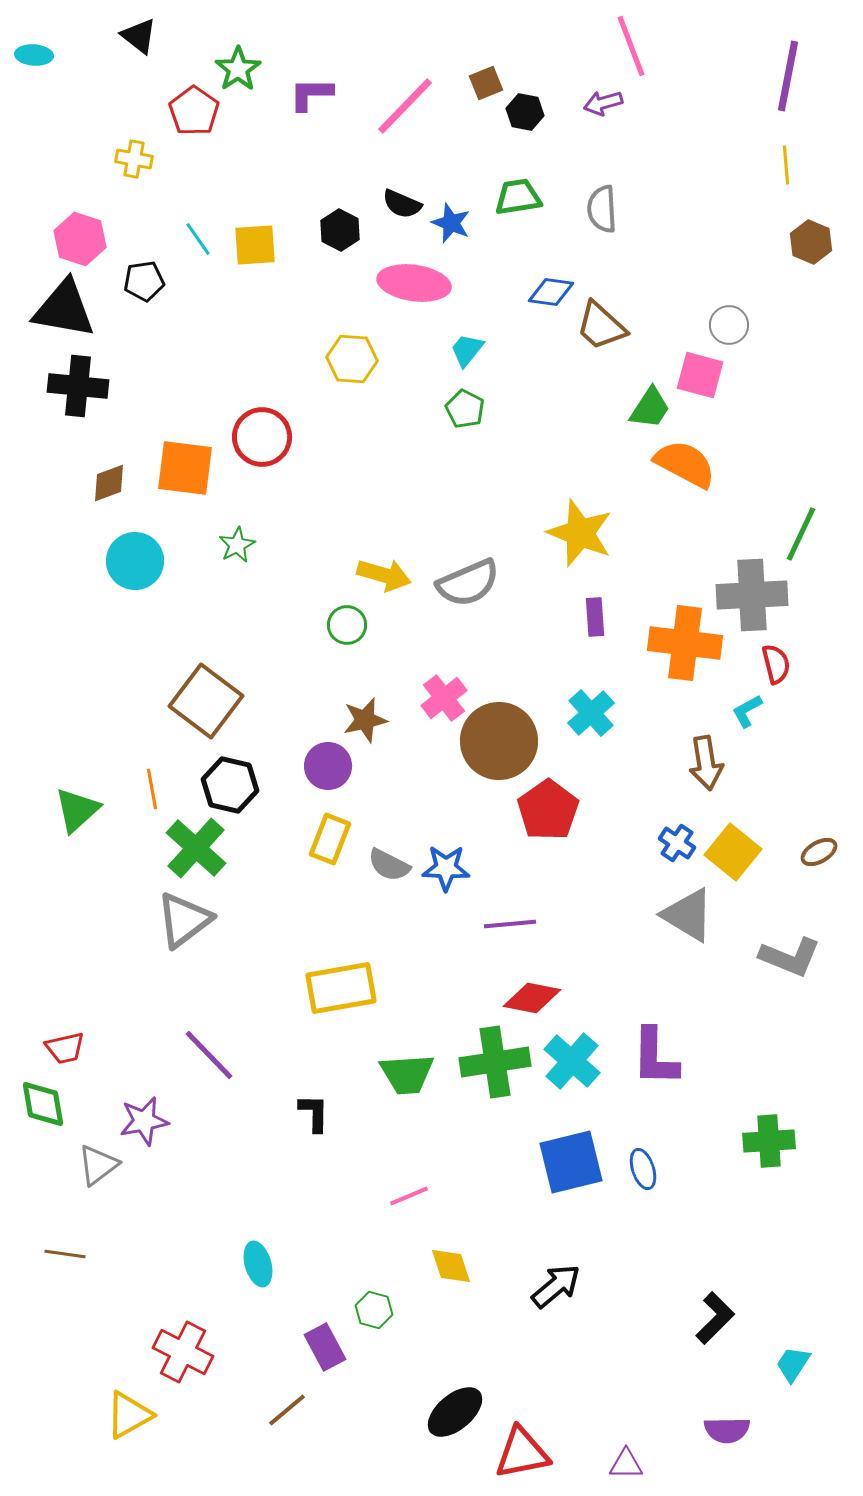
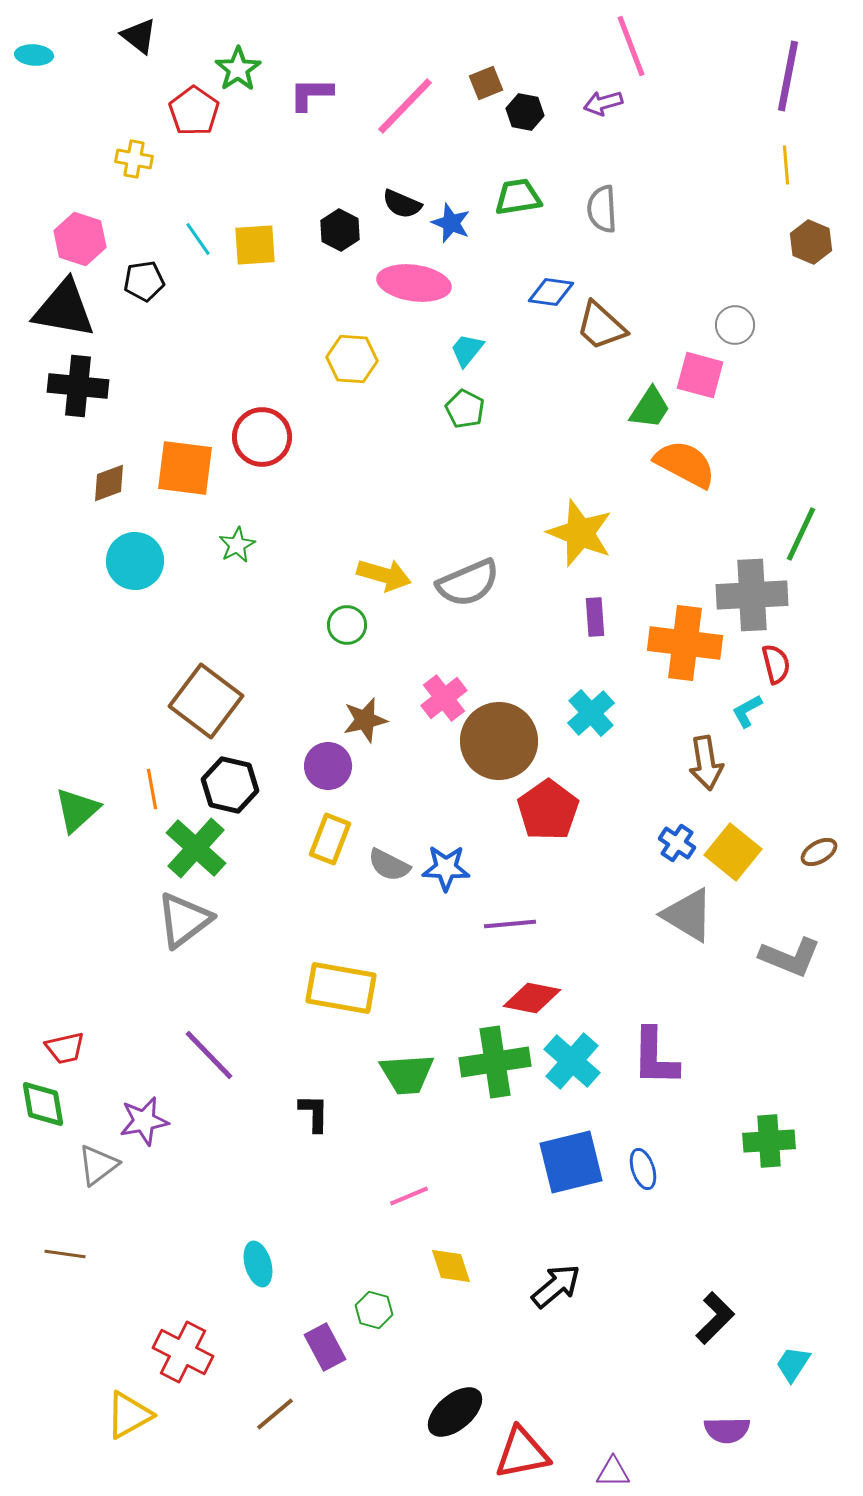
gray circle at (729, 325): moved 6 px right
yellow rectangle at (341, 988): rotated 20 degrees clockwise
brown line at (287, 1410): moved 12 px left, 4 px down
purple triangle at (626, 1464): moved 13 px left, 8 px down
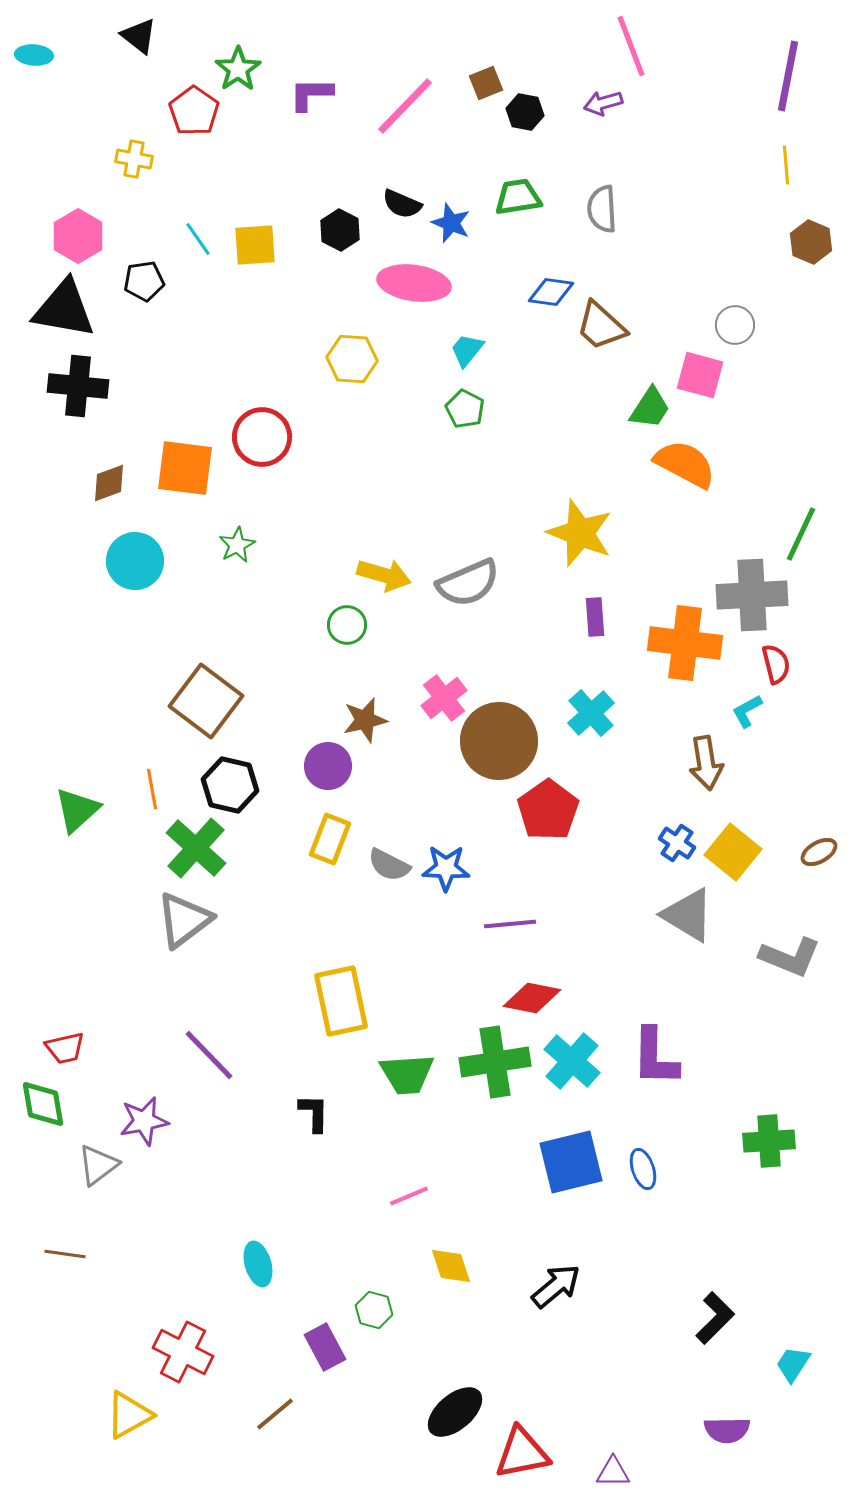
pink hexagon at (80, 239): moved 2 px left, 3 px up; rotated 12 degrees clockwise
yellow rectangle at (341, 988): moved 13 px down; rotated 68 degrees clockwise
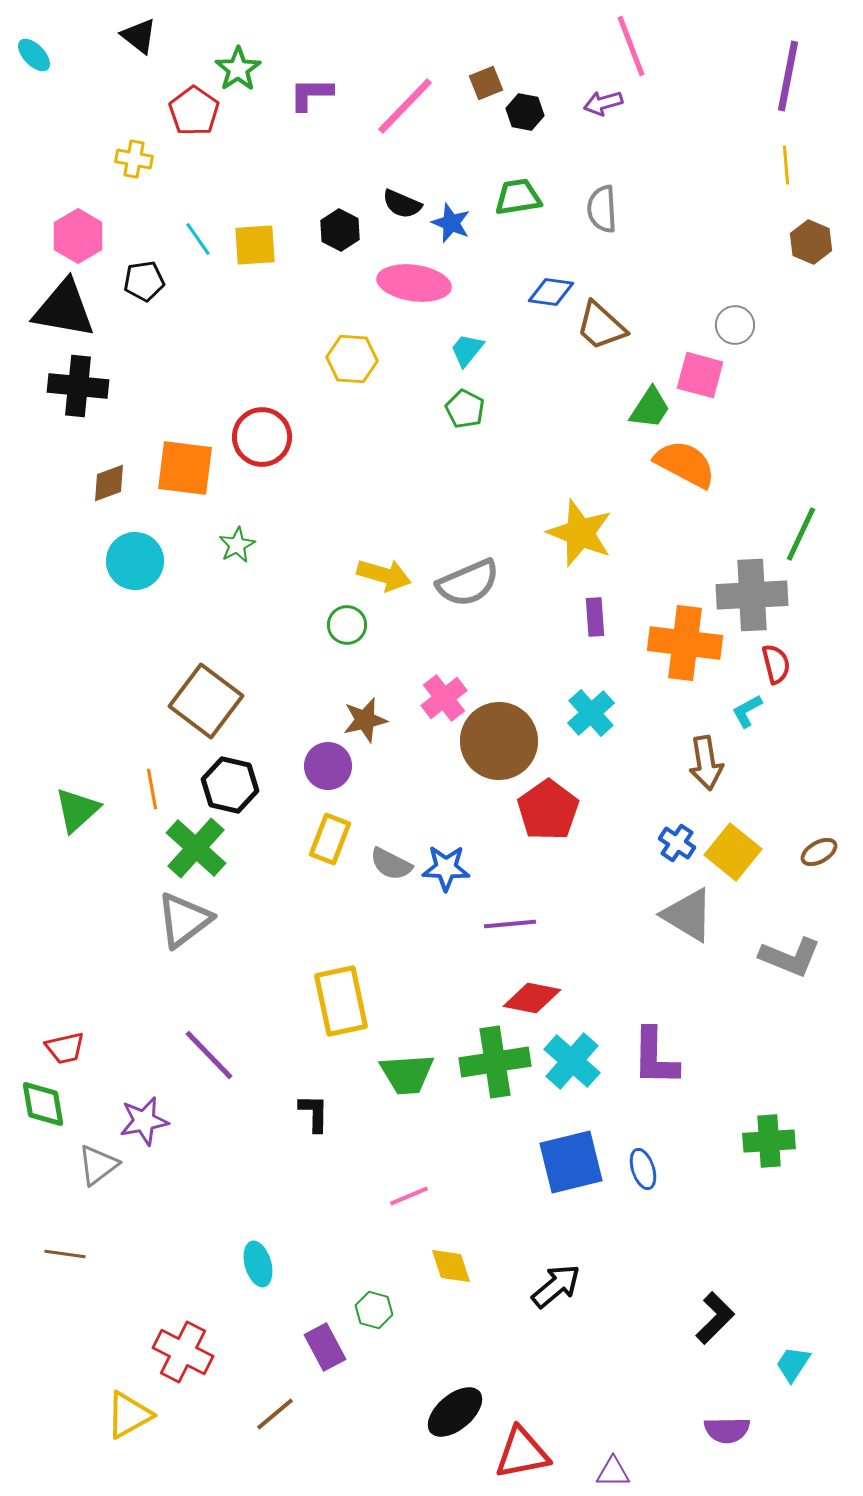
cyan ellipse at (34, 55): rotated 42 degrees clockwise
gray semicircle at (389, 865): moved 2 px right, 1 px up
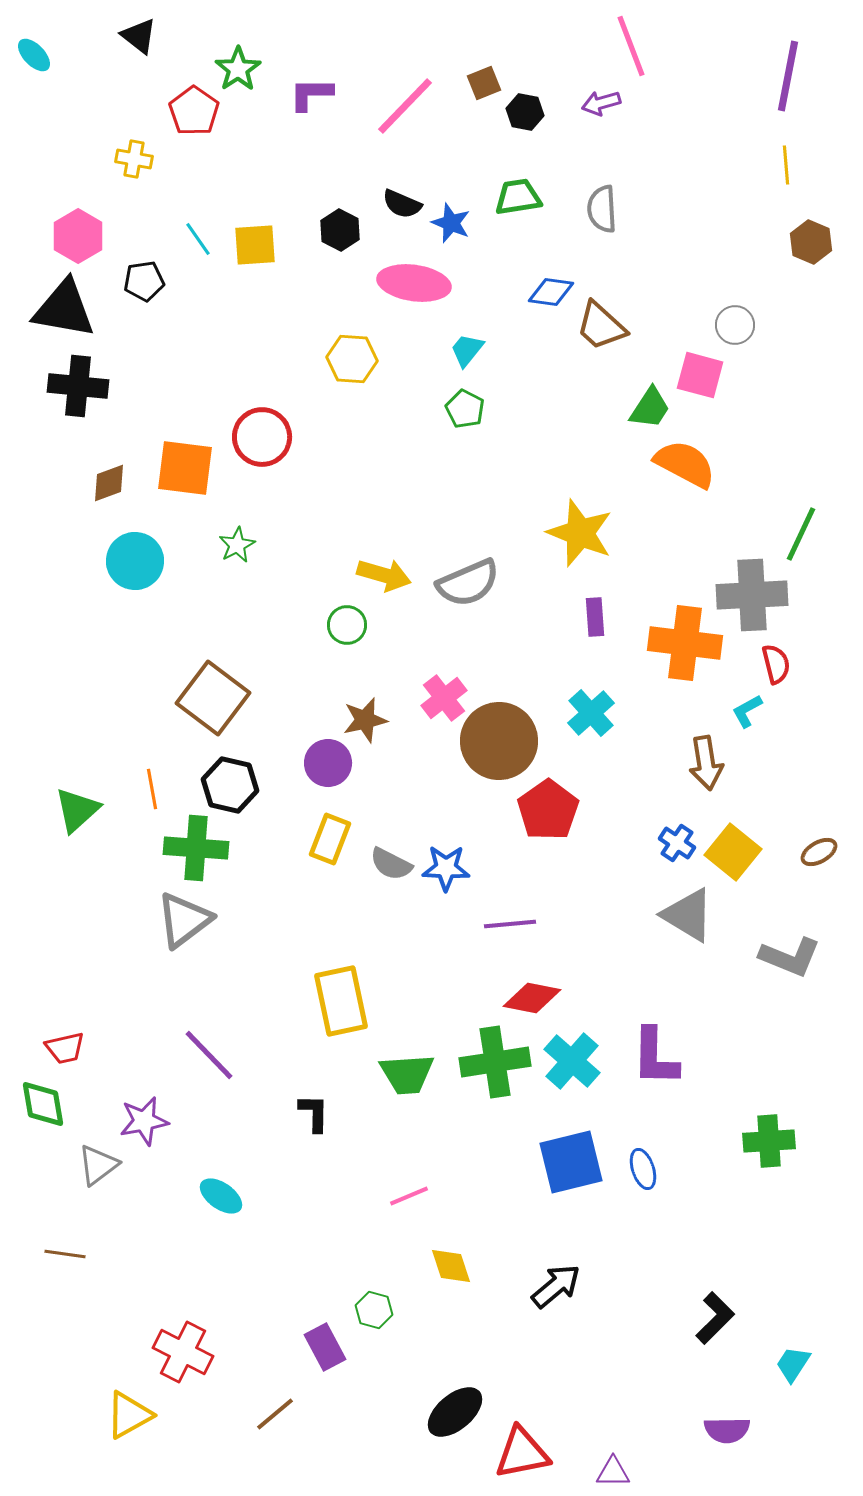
brown square at (486, 83): moved 2 px left
purple arrow at (603, 103): moved 2 px left
brown square at (206, 701): moved 7 px right, 3 px up
purple circle at (328, 766): moved 3 px up
green cross at (196, 848): rotated 38 degrees counterclockwise
cyan ellipse at (258, 1264): moved 37 px left, 68 px up; rotated 39 degrees counterclockwise
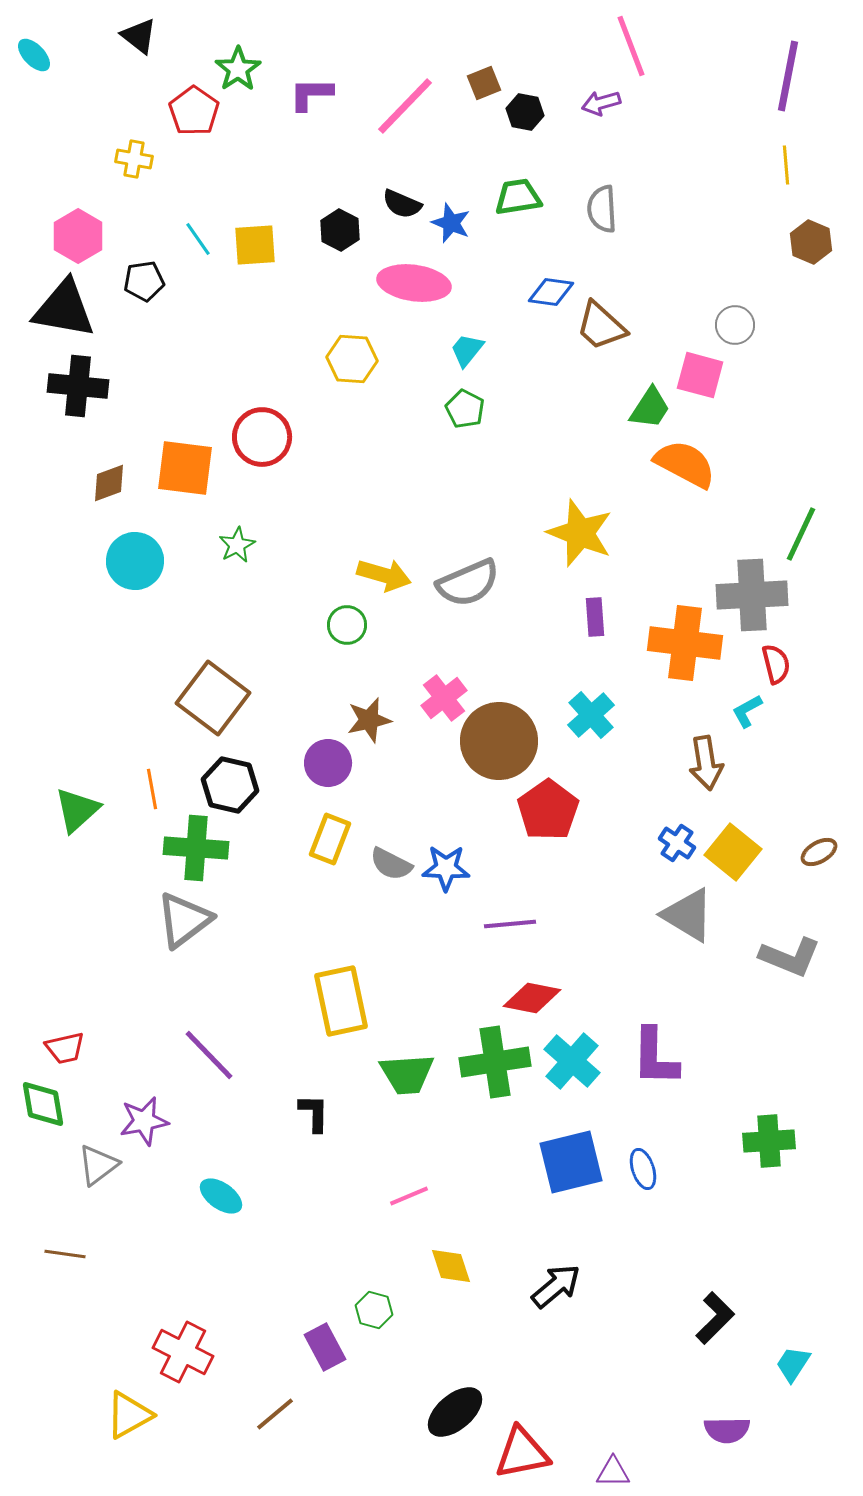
cyan cross at (591, 713): moved 2 px down
brown star at (365, 720): moved 4 px right
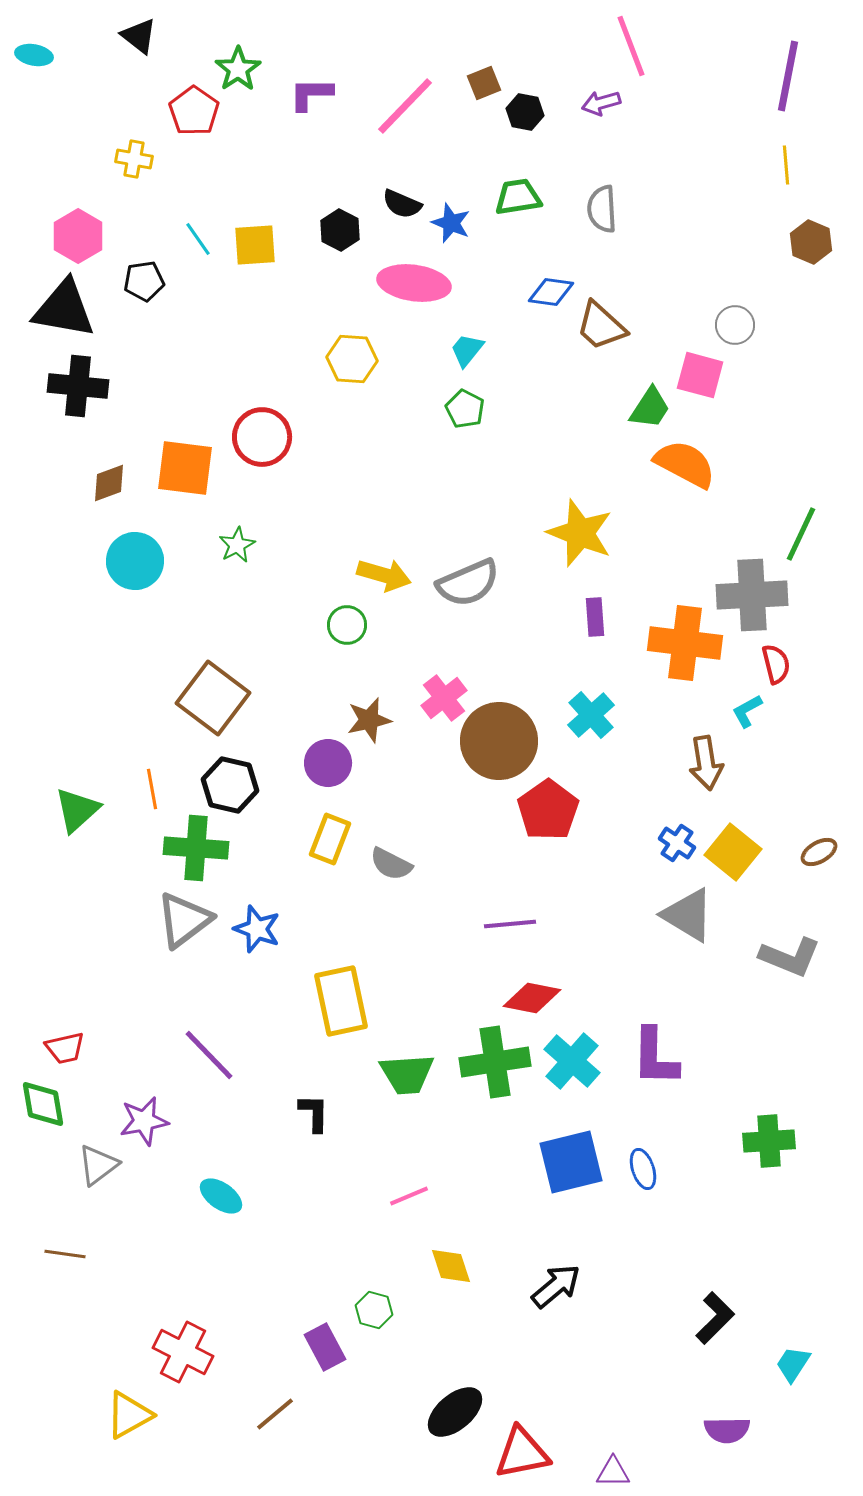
cyan ellipse at (34, 55): rotated 36 degrees counterclockwise
blue star at (446, 868): moved 189 px left, 61 px down; rotated 18 degrees clockwise
